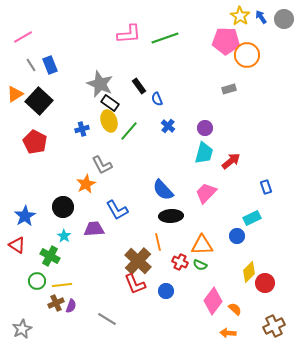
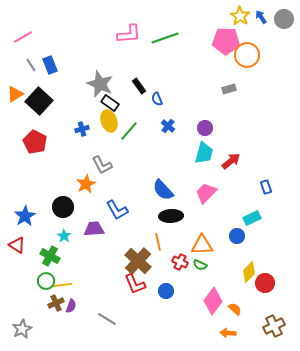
green circle at (37, 281): moved 9 px right
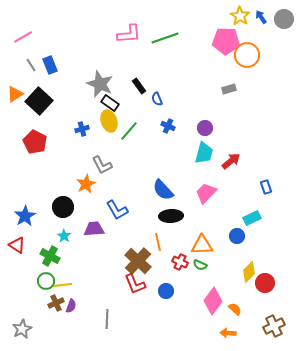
blue cross at (168, 126): rotated 16 degrees counterclockwise
gray line at (107, 319): rotated 60 degrees clockwise
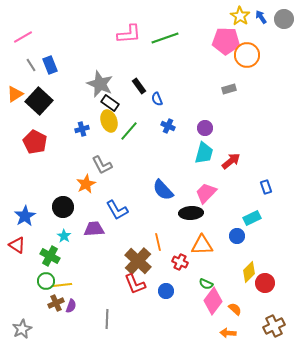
black ellipse at (171, 216): moved 20 px right, 3 px up
green semicircle at (200, 265): moved 6 px right, 19 px down
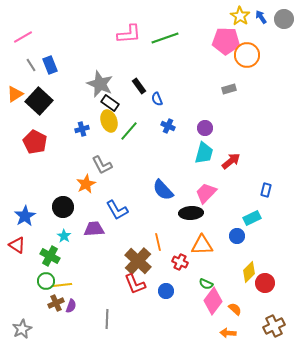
blue rectangle at (266, 187): moved 3 px down; rotated 32 degrees clockwise
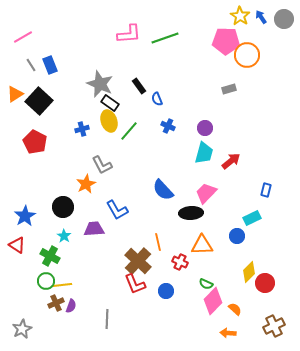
pink diamond at (213, 301): rotated 8 degrees clockwise
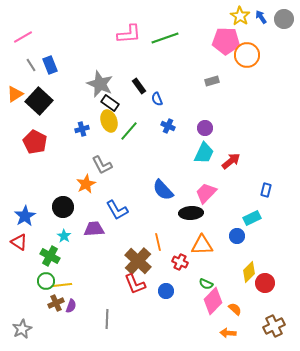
gray rectangle at (229, 89): moved 17 px left, 8 px up
cyan trapezoid at (204, 153): rotated 10 degrees clockwise
red triangle at (17, 245): moved 2 px right, 3 px up
